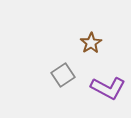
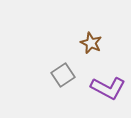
brown star: rotated 15 degrees counterclockwise
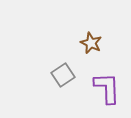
purple L-shape: moved 1 px left; rotated 120 degrees counterclockwise
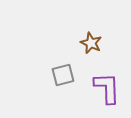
gray square: rotated 20 degrees clockwise
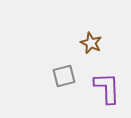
gray square: moved 1 px right, 1 px down
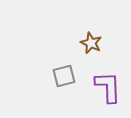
purple L-shape: moved 1 px right, 1 px up
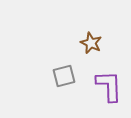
purple L-shape: moved 1 px right, 1 px up
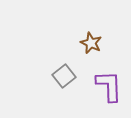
gray square: rotated 25 degrees counterclockwise
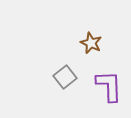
gray square: moved 1 px right, 1 px down
